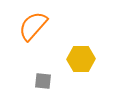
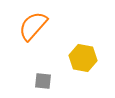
yellow hexagon: moved 2 px right, 1 px up; rotated 12 degrees clockwise
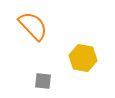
orange semicircle: rotated 96 degrees clockwise
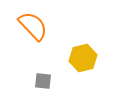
yellow hexagon: rotated 24 degrees counterclockwise
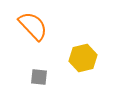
gray square: moved 4 px left, 4 px up
